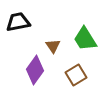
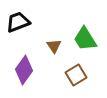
black trapezoid: rotated 10 degrees counterclockwise
brown triangle: moved 1 px right
purple diamond: moved 11 px left
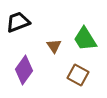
brown square: moved 2 px right; rotated 30 degrees counterclockwise
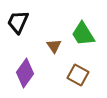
black trapezoid: rotated 45 degrees counterclockwise
green trapezoid: moved 2 px left, 5 px up
purple diamond: moved 1 px right, 3 px down
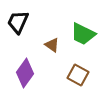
green trapezoid: rotated 32 degrees counterclockwise
brown triangle: moved 2 px left, 1 px up; rotated 21 degrees counterclockwise
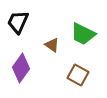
purple diamond: moved 4 px left, 5 px up
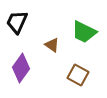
black trapezoid: moved 1 px left
green trapezoid: moved 1 px right, 2 px up
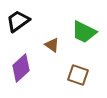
black trapezoid: moved 1 px right, 1 px up; rotated 30 degrees clockwise
purple diamond: rotated 12 degrees clockwise
brown square: rotated 10 degrees counterclockwise
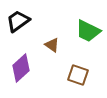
green trapezoid: moved 4 px right, 1 px up
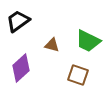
green trapezoid: moved 10 px down
brown triangle: rotated 21 degrees counterclockwise
